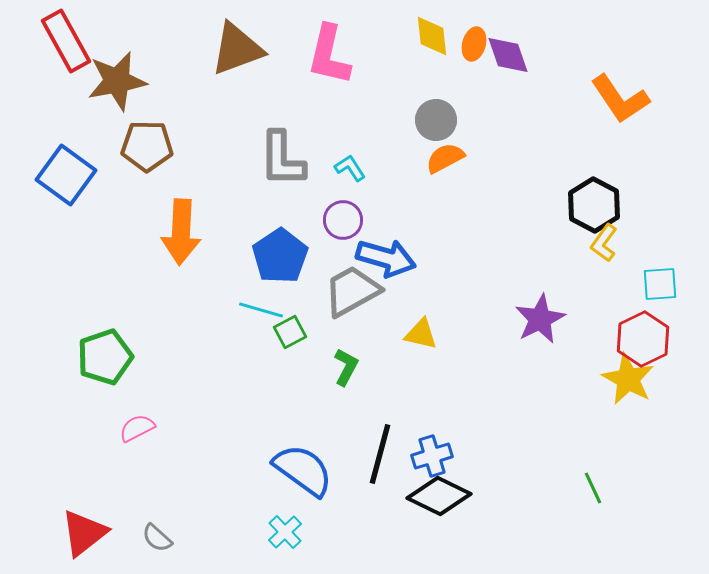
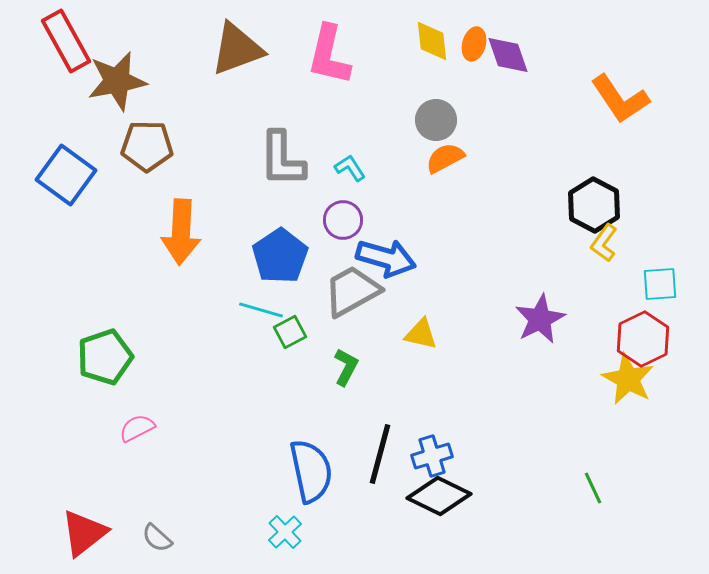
yellow diamond: moved 5 px down
blue semicircle: moved 8 px right, 1 px down; rotated 42 degrees clockwise
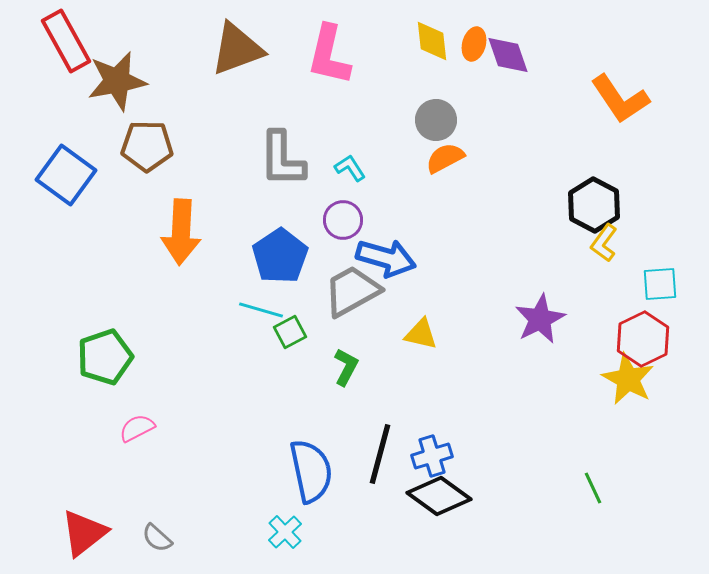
black diamond: rotated 10 degrees clockwise
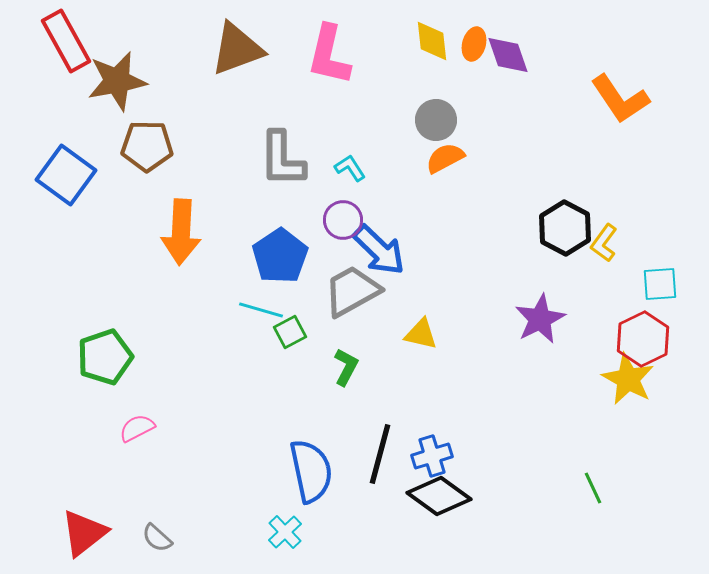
black hexagon: moved 29 px left, 23 px down
blue arrow: moved 7 px left, 8 px up; rotated 28 degrees clockwise
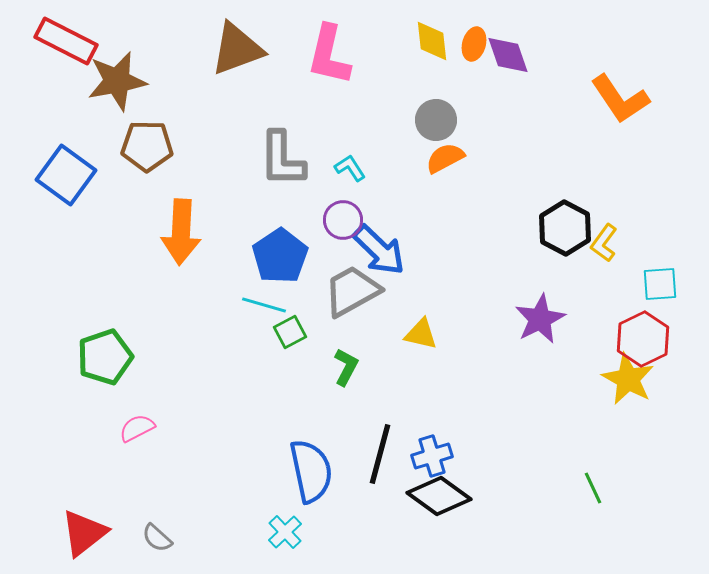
red rectangle: rotated 34 degrees counterclockwise
cyan line: moved 3 px right, 5 px up
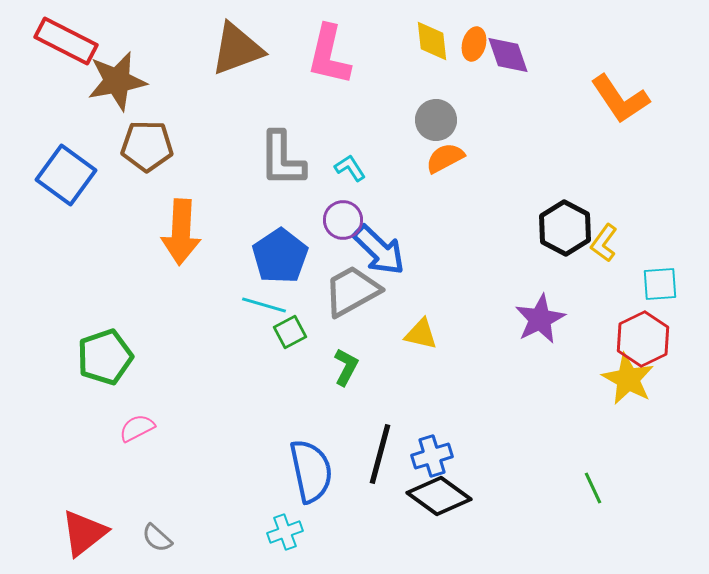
cyan cross: rotated 24 degrees clockwise
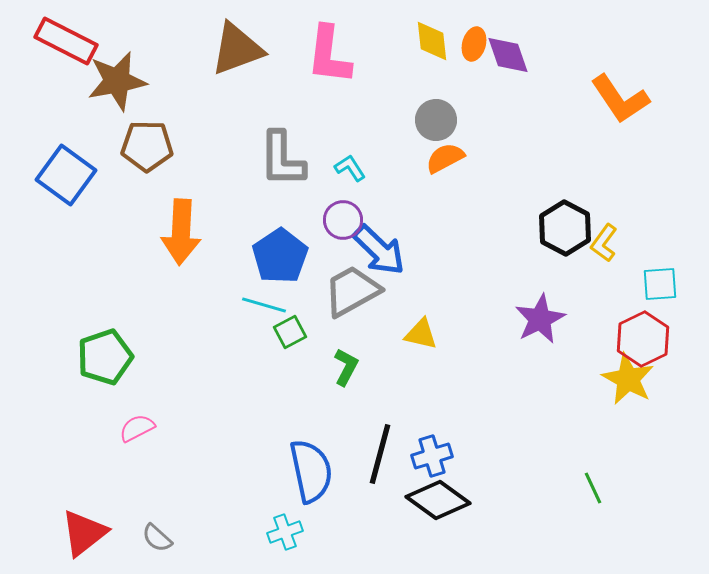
pink L-shape: rotated 6 degrees counterclockwise
black diamond: moved 1 px left, 4 px down
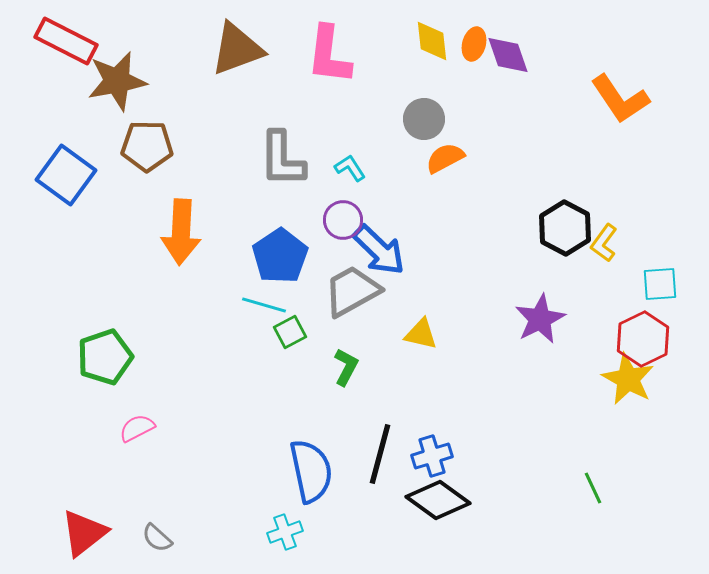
gray circle: moved 12 px left, 1 px up
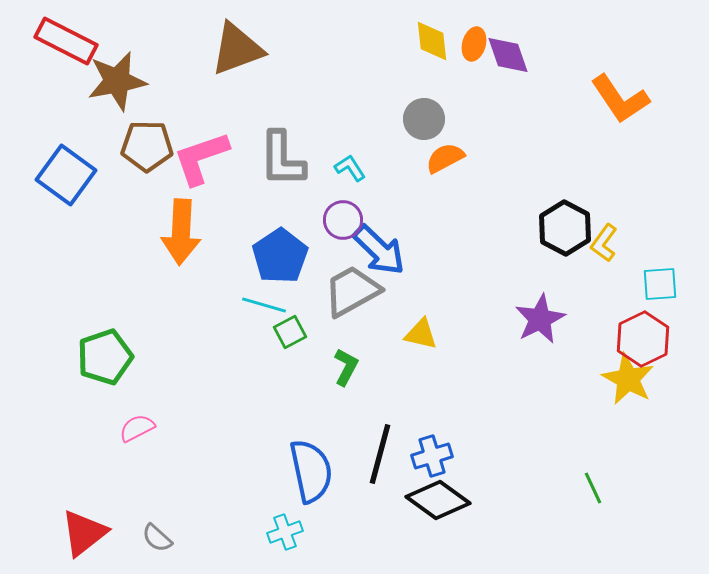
pink L-shape: moved 128 px left, 103 px down; rotated 64 degrees clockwise
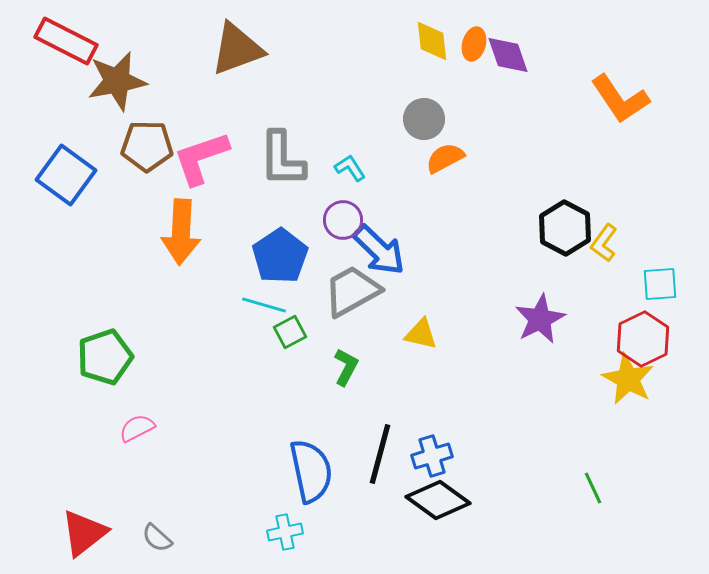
cyan cross: rotated 8 degrees clockwise
